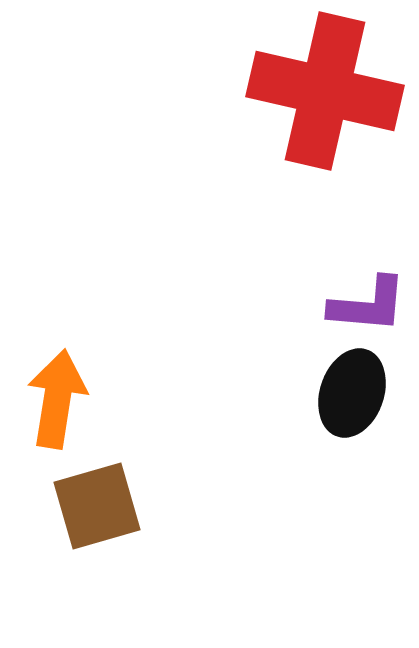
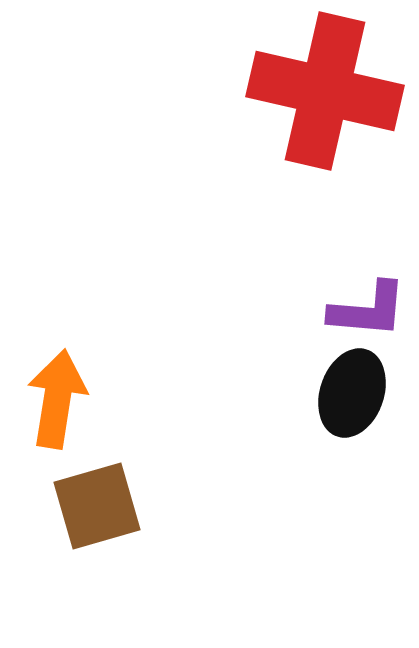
purple L-shape: moved 5 px down
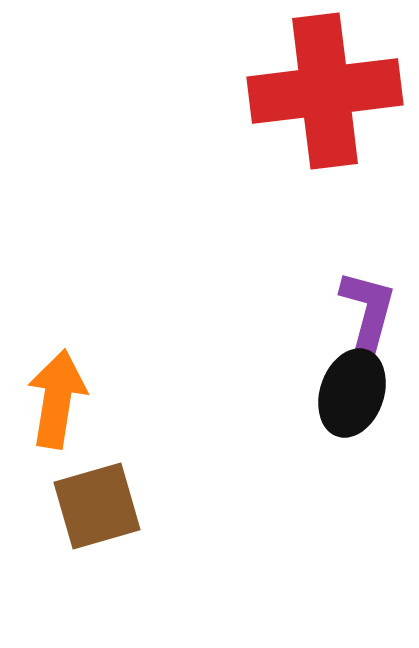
red cross: rotated 20 degrees counterclockwise
purple L-shape: rotated 80 degrees counterclockwise
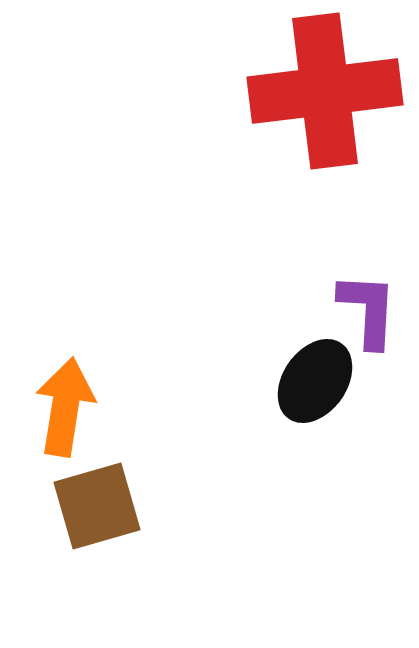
purple L-shape: rotated 12 degrees counterclockwise
black ellipse: moved 37 px left, 12 px up; rotated 16 degrees clockwise
orange arrow: moved 8 px right, 8 px down
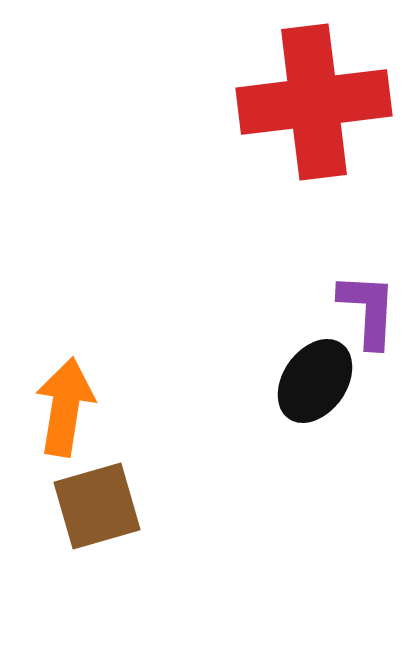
red cross: moved 11 px left, 11 px down
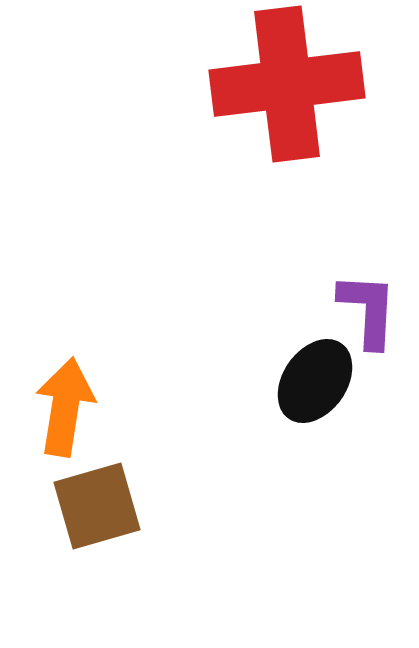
red cross: moved 27 px left, 18 px up
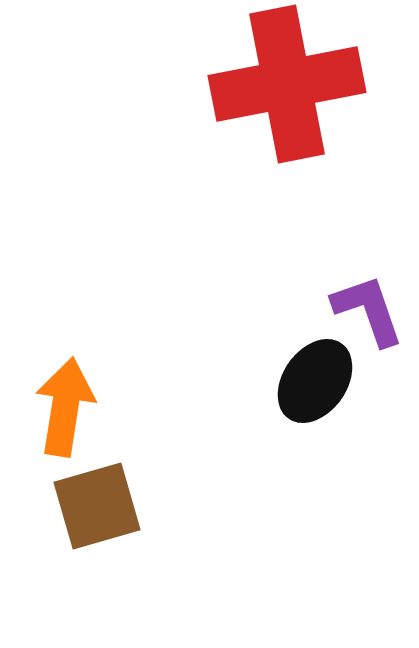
red cross: rotated 4 degrees counterclockwise
purple L-shape: rotated 22 degrees counterclockwise
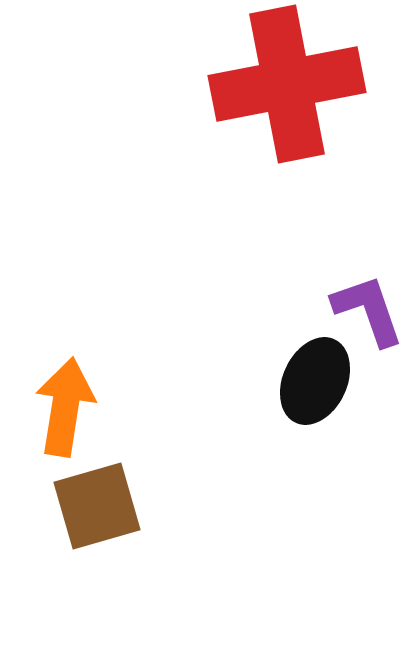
black ellipse: rotated 10 degrees counterclockwise
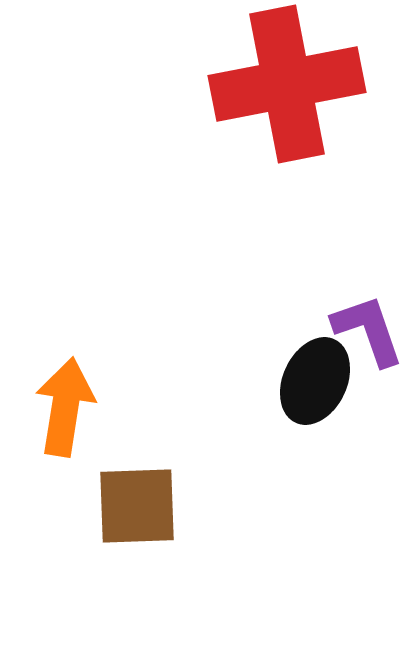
purple L-shape: moved 20 px down
brown square: moved 40 px right; rotated 14 degrees clockwise
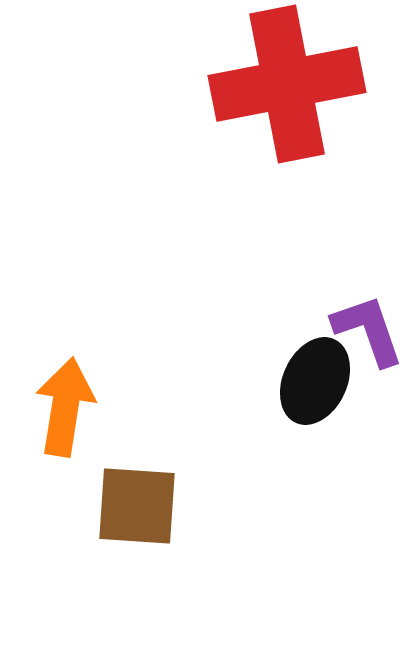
brown square: rotated 6 degrees clockwise
